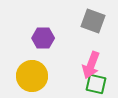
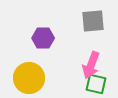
gray square: rotated 25 degrees counterclockwise
yellow circle: moved 3 px left, 2 px down
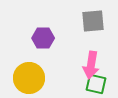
pink arrow: rotated 12 degrees counterclockwise
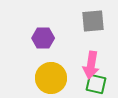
yellow circle: moved 22 px right
